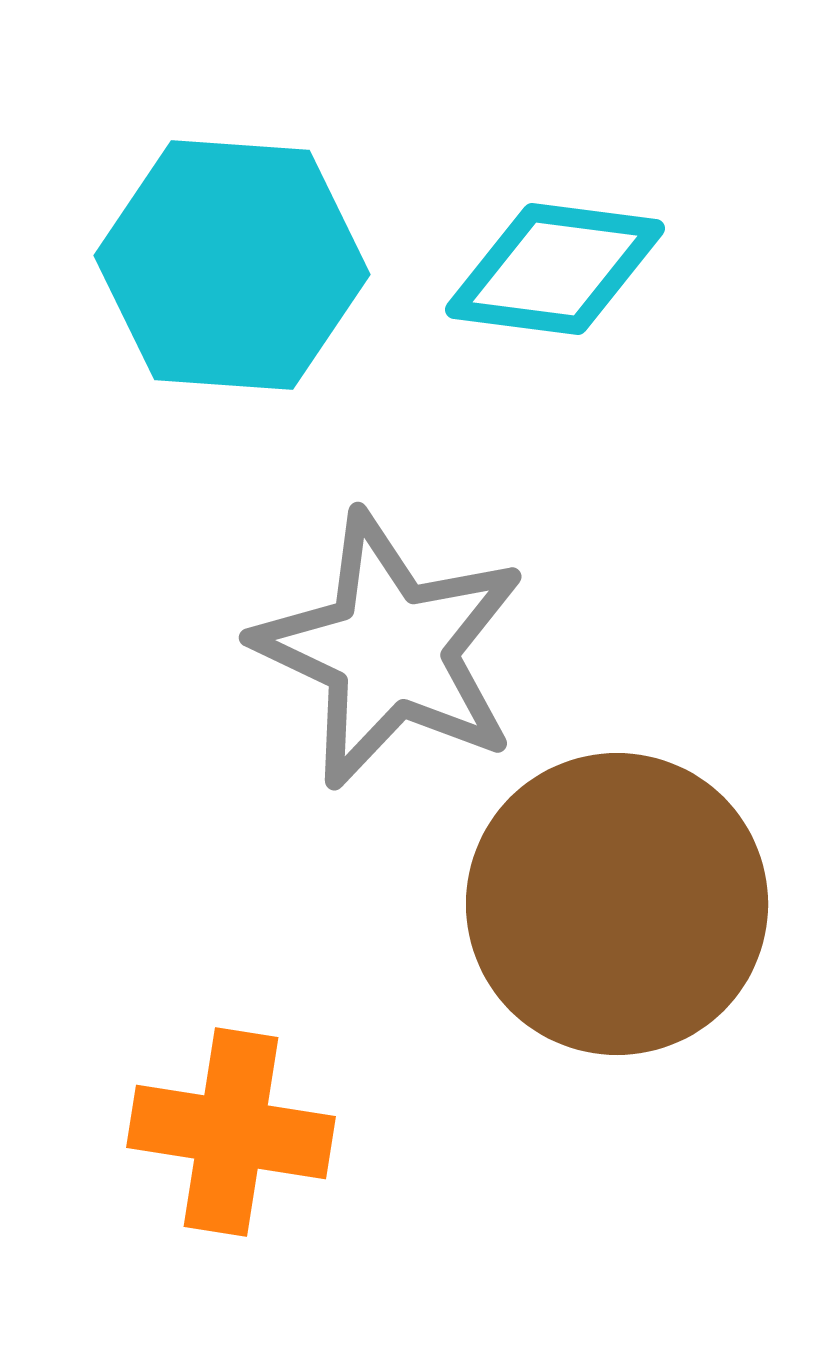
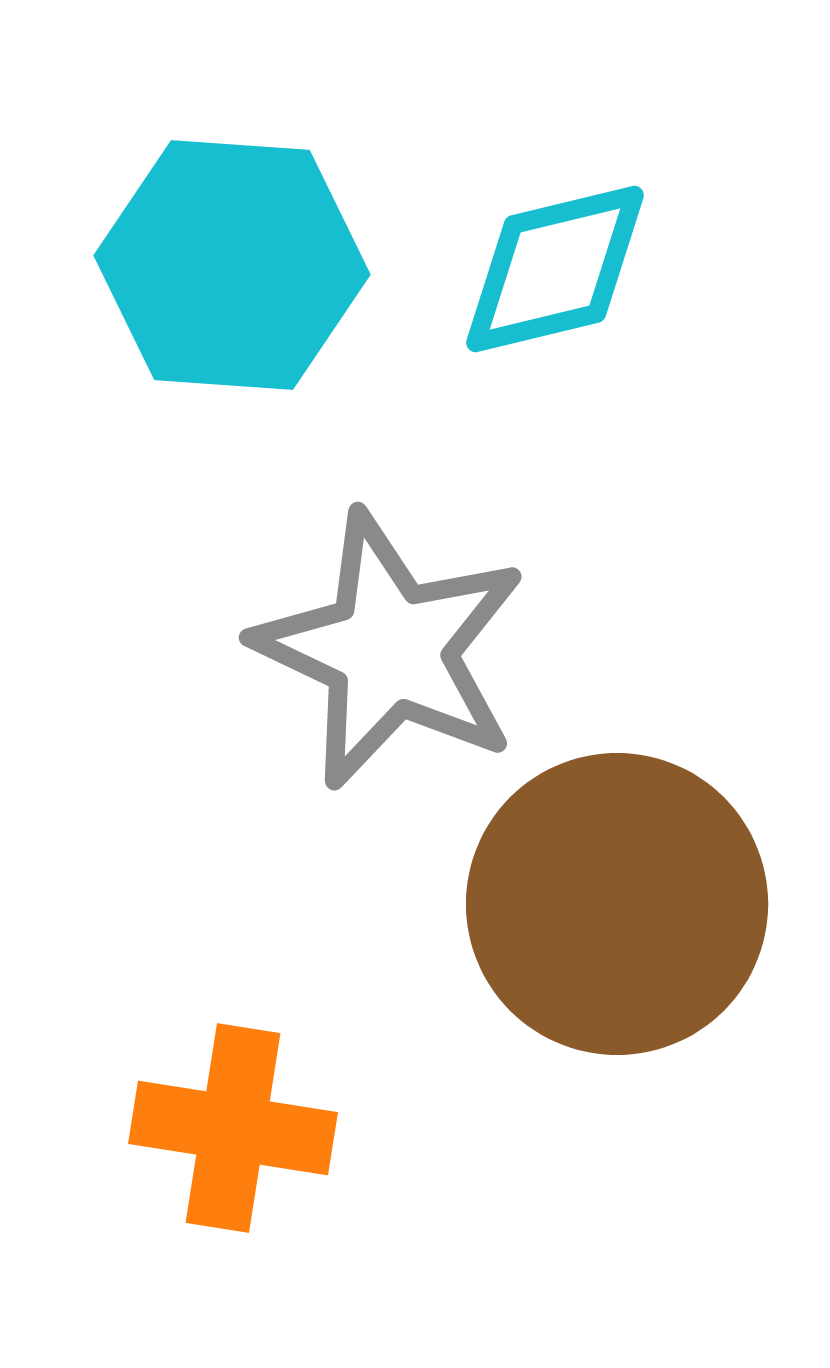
cyan diamond: rotated 21 degrees counterclockwise
orange cross: moved 2 px right, 4 px up
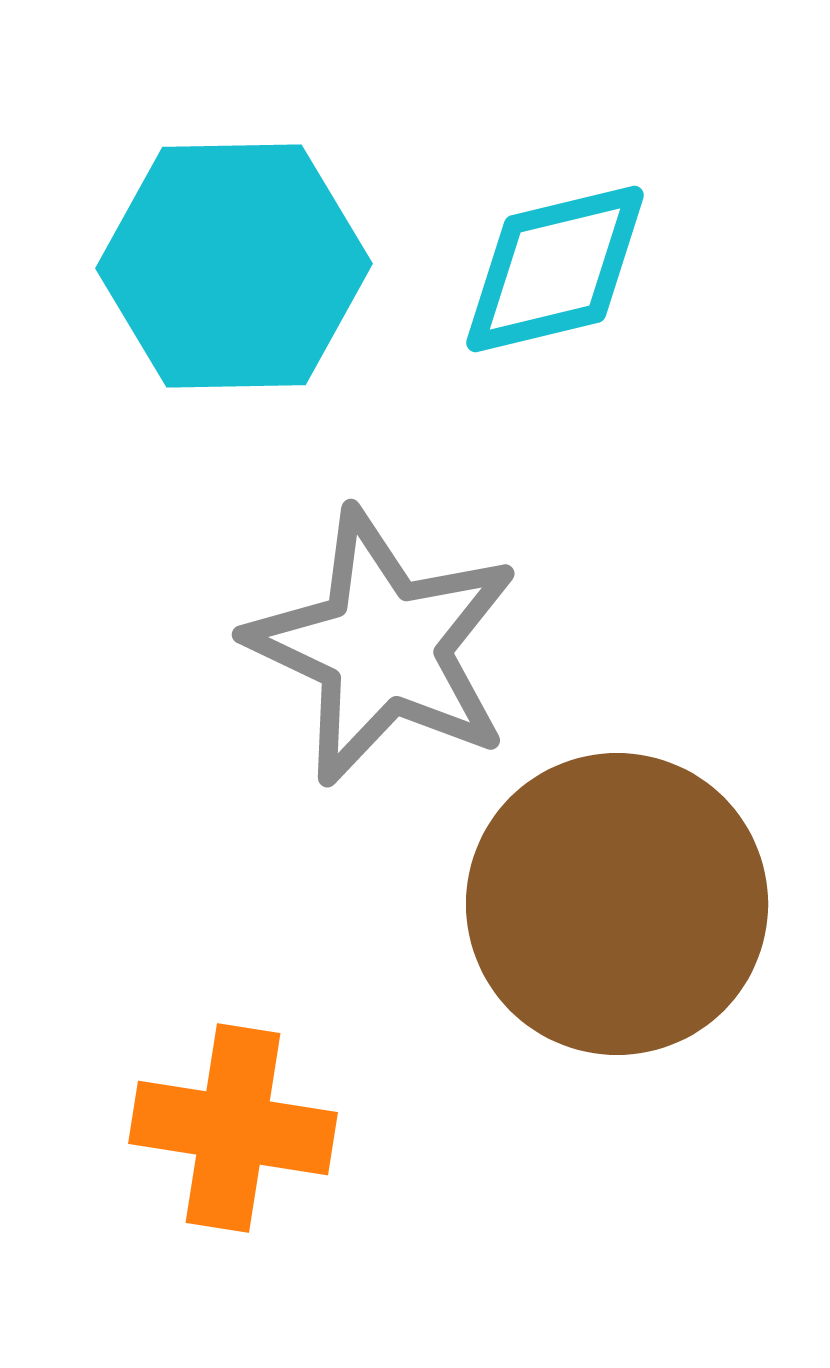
cyan hexagon: moved 2 px right, 1 px down; rotated 5 degrees counterclockwise
gray star: moved 7 px left, 3 px up
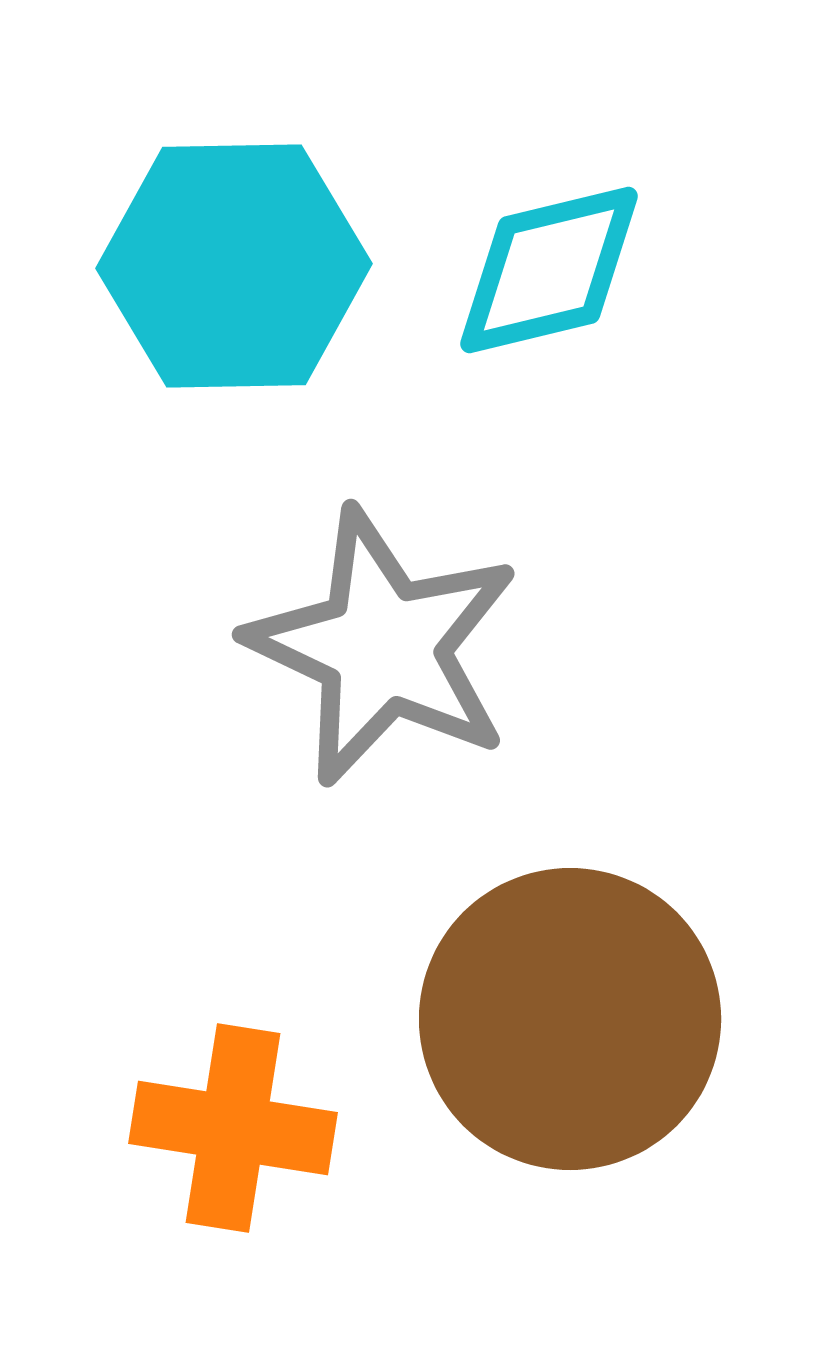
cyan diamond: moved 6 px left, 1 px down
brown circle: moved 47 px left, 115 px down
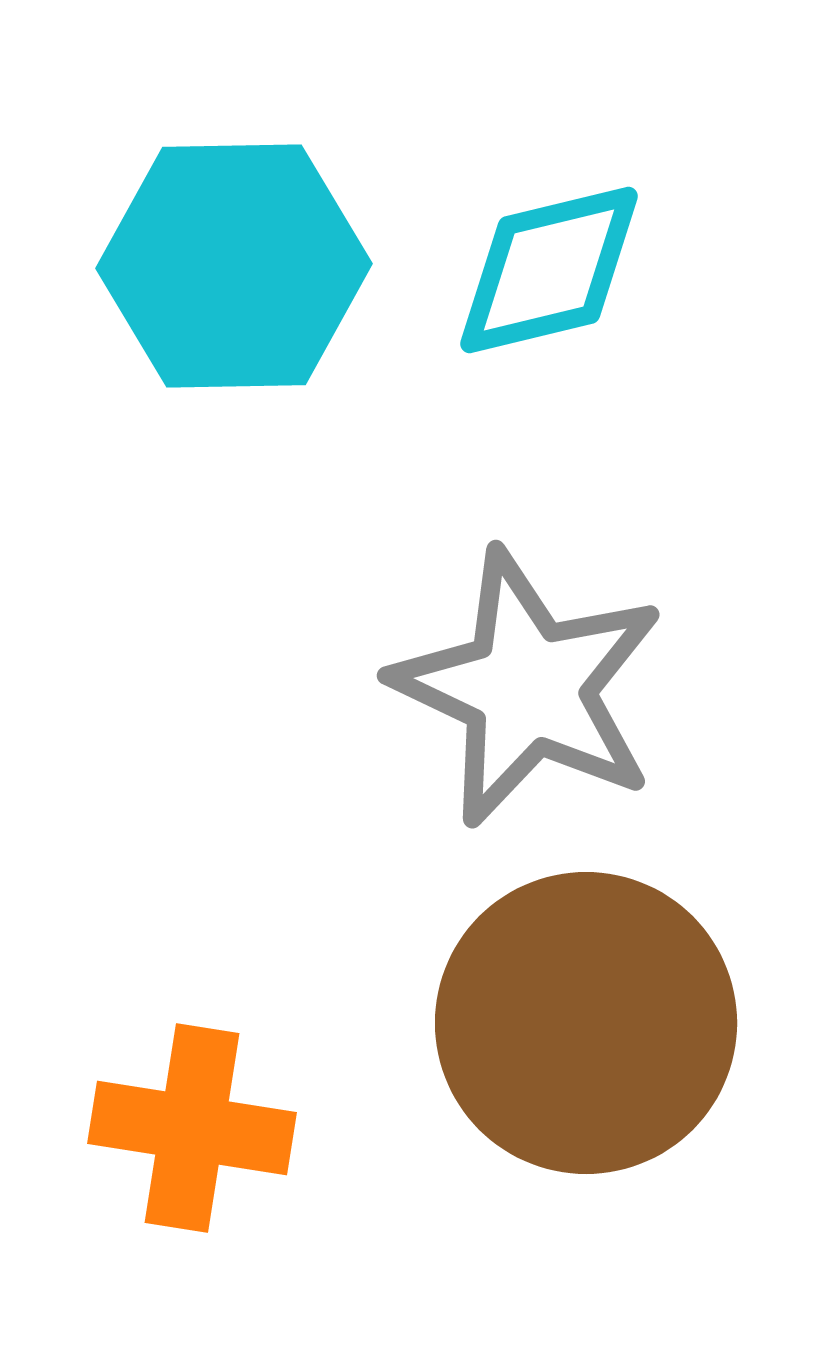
gray star: moved 145 px right, 41 px down
brown circle: moved 16 px right, 4 px down
orange cross: moved 41 px left
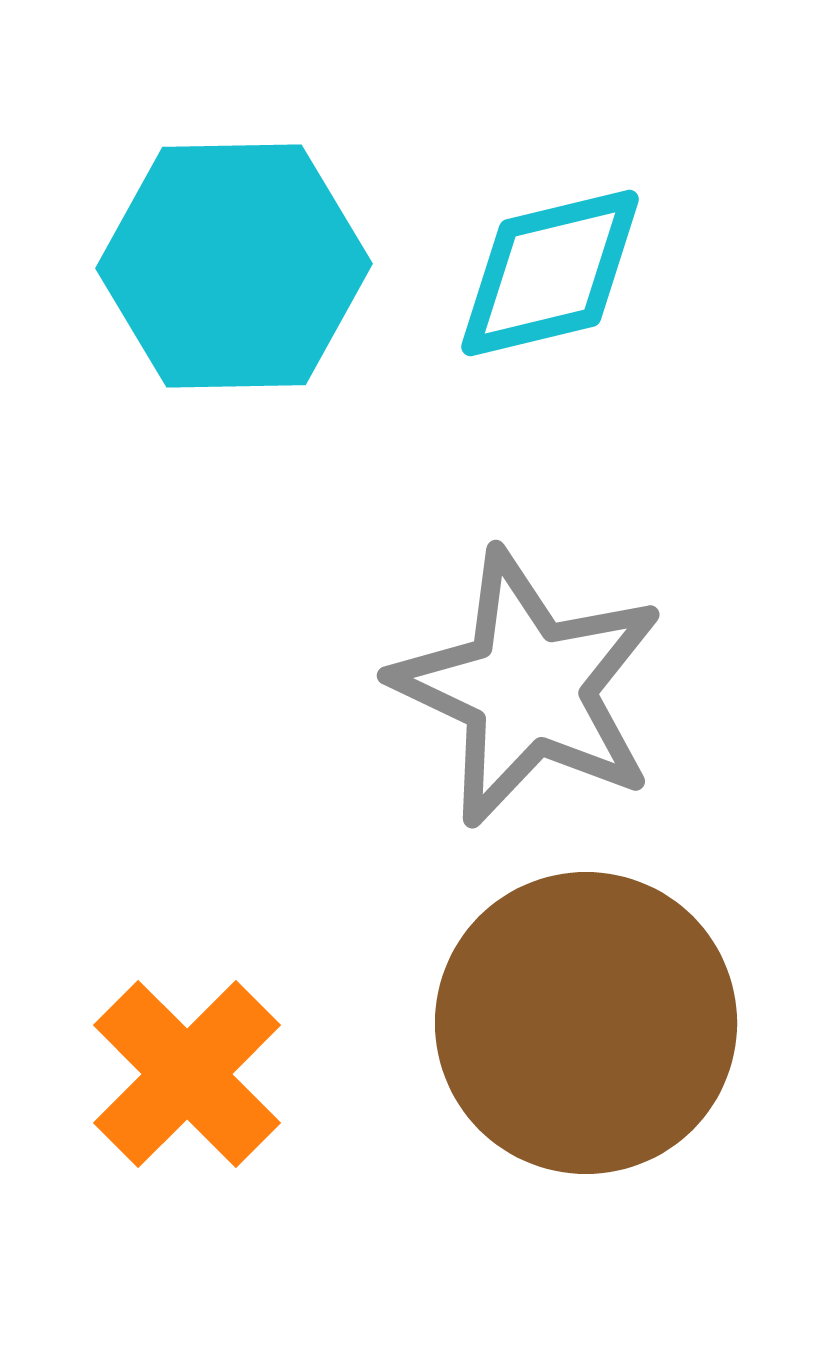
cyan diamond: moved 1 px right, 3 px down
orange cross: moved 5 px left, 54 px up; rotated 36 degrees clockwise
